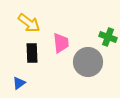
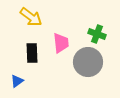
yellow arrow: moved 2 px right, 6 px up
green cross: moved 11 px left, 3 px up
blue triangle: moved 2 px left, 2 px up
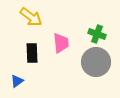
gray circle: moved 8 px right
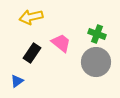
yellow arrow: rotated 130 degrees clockwise
pink trapezoid: rotated 45 degrees counterclockwise
black rectangle: rotated 36 degrees clockwise
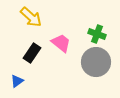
yellow arrow: rotated 125 degrees counterclockwise
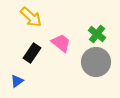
green cross: rotated 18 degrees clockwise
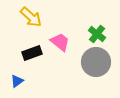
pink trapezoid: moved 1 px left, 1 px up
black rectangle: rotated 36 degrees clockwise
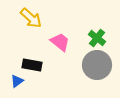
yellow arrow: moved 1 px down
green cross: moved 4 px down
black rectangle: moved 12 px down; rotated 30 degrees clockwise
gray circle: moved 1 px right, 3 px down
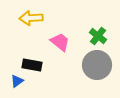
yellow arrow: rotated 135 degrees clockwise
green cross: moved 1 px right, 2 px up
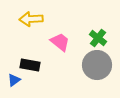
yellow arrow: moved 1 px down
green cross: moved 2 px down
black rectangle: moved 2 px left
blue triangle: moved 3 px left, 1 px up
